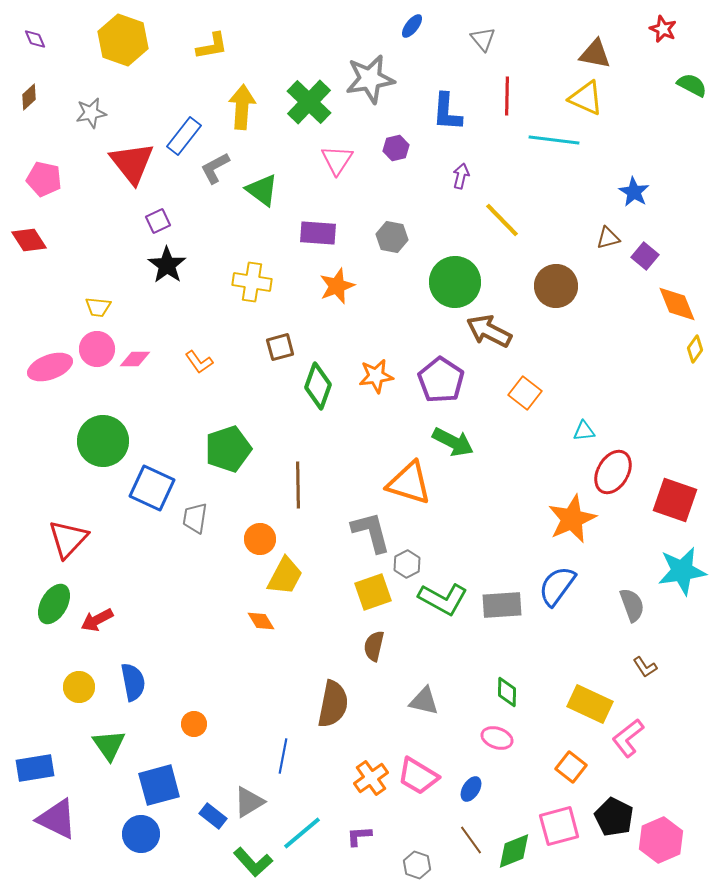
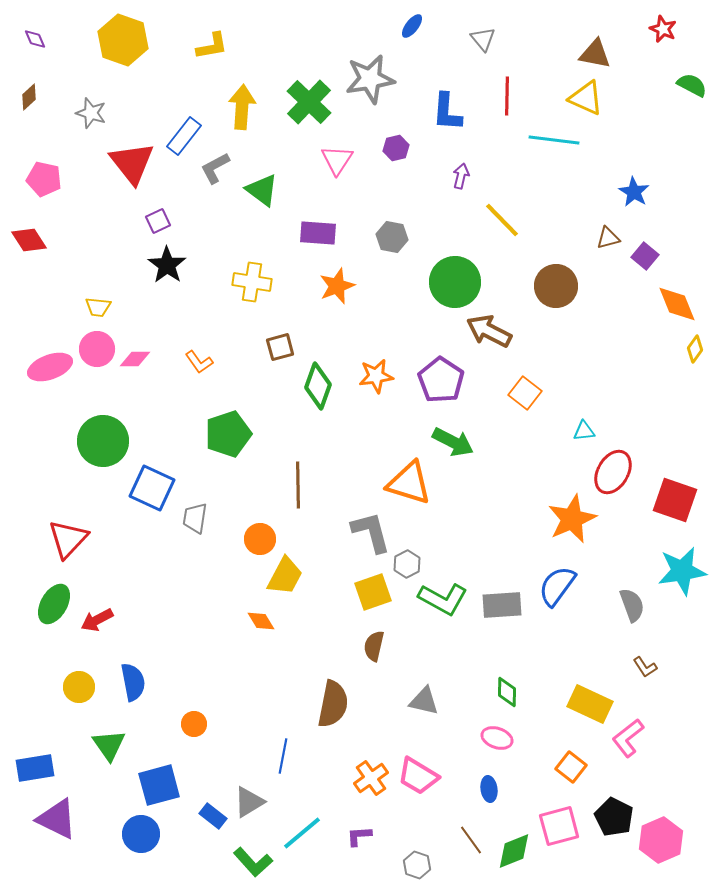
gray star at (91, 113): rotated 28 degrees clockwise
green pentagon at (228, 449): moved 15 px up
blue ellipse at (471, 789): moved 18 px right; rotated 40 degrees counterclockwise
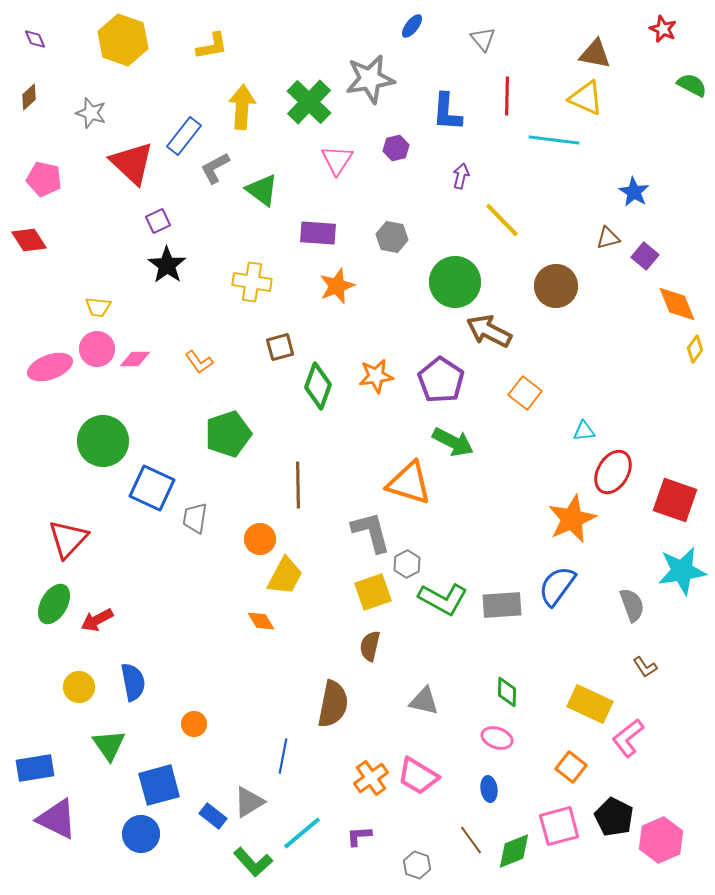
red triangle at (132, 163): rotated 9 degrees counterclockwise
brown semicircle at (374, 646): moved 4 px left
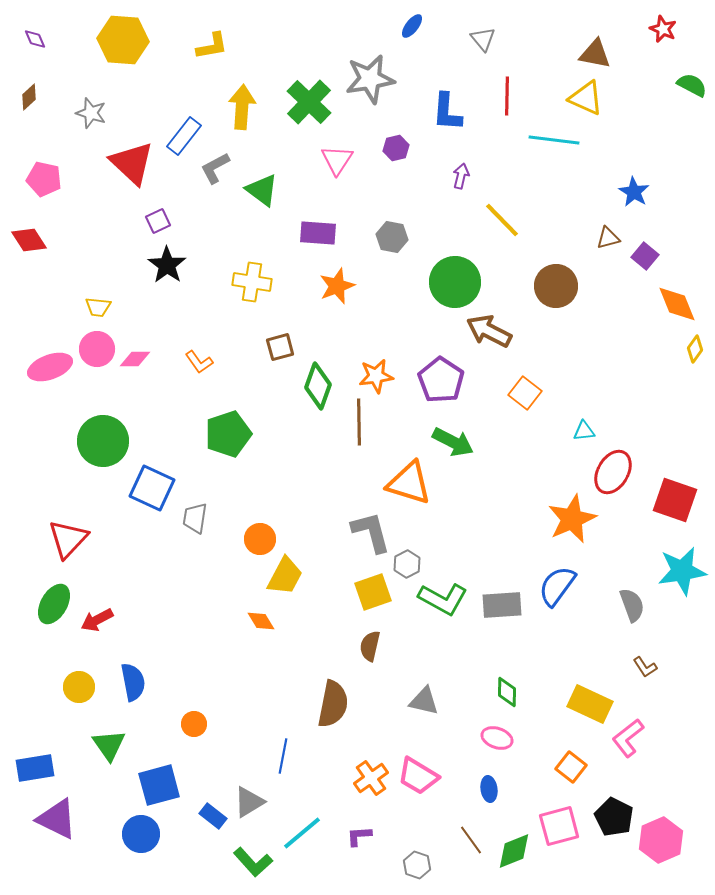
yellow hexagon at (123, 40): rotated 15 degrees counterclockwise
brown line at (298, 485): moved 61 px right, 63 px up
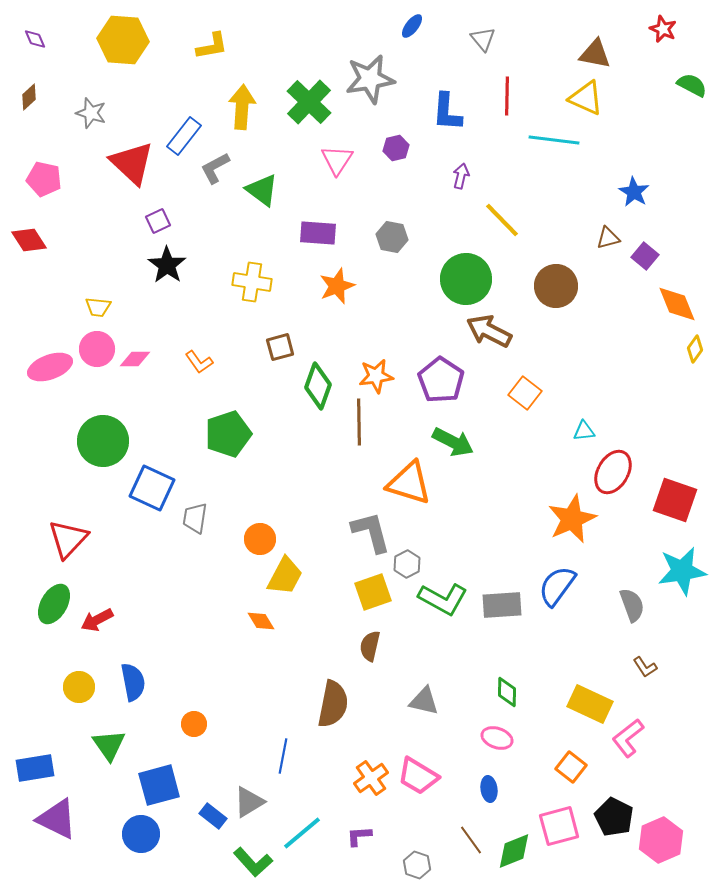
green circle at (455, 282): moved 11 px right, 3 px up
